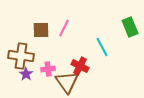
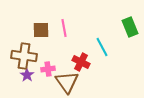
pink line: rotated 36 degrees counterclockwise
brown cross: moved 3 px right
red cross: moved 1 px right, 4 px up
purple star: moved 1 px right, 1 px down
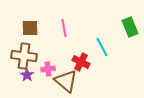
brown square: moved 11 px left, 2 px up
brown triangle: moved 1 px left, 1 px up; rotated 15 degrees counterclockwise
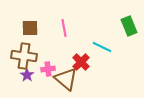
green rectangle: moved 1 px left, 1 px up
cyan line: rotated 36 degrees counterclockwise
red cross: rotated 18 degrees clockwise
brown triangle: moved 2 px up
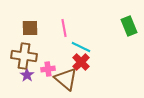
cyan line: moved 21 px left
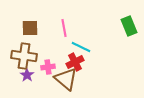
red cross: moved 6 px left; rotated 18 degrees clockwise
pink cross: moved 2 px up
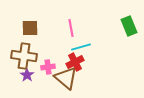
pink line: moved 7 px right
cyan line: rotated 42 degrees counterclockwise
brown triangle: moved 1 px up
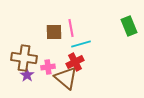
brown square: moved 24 px right, 4 px down
cyan line: moved 3 px up
brown cross: moved 2 px down
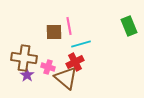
pink line: moved 2 px left, 2 px up
pink cross: rotated 24 degrees clockwise
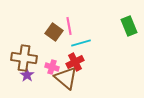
brown square: rotated 36 degrees clockwise
cyan line: moved 1 px up
pink cross: moved 4 px right
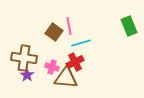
brown triangle: rotated 35 degrees counterclockwise
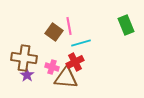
green rectangle: moved 3 px left, 1 px up
